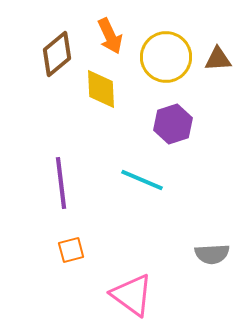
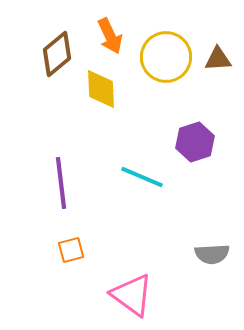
purple hexagon: moved 22 px right, 18 px down
cyan line: moved 3 px up
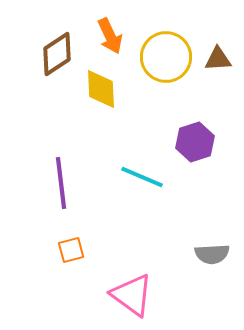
brown diamond: rotated 6 degrees clockwise
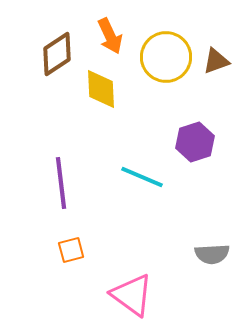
brown triangle: moved 2 px left, 2 px down; rotated 16 degrees counterclockwise
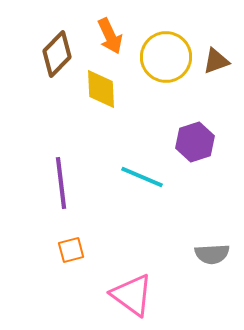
brown diamond: rotated 12 degrees counterclockwise
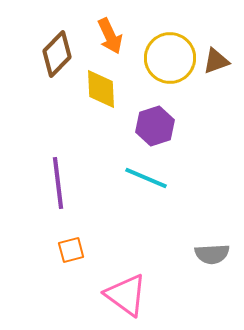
yellow circle: moved 4 px right, 1 px down
purple hexagon: moved 40 px left, 16 px up
cyan line: moved 4 px right, 1 px down
purple line: moved 3 px left
pink triangle: moved 6 px left
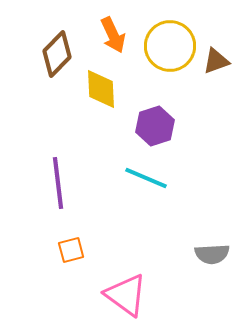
orange arrow: moved 3 px right, 1 px up
yellow circle: moved 12 px up
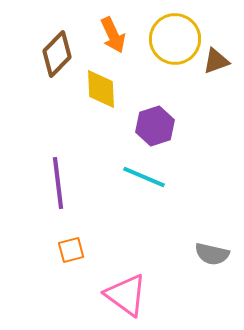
yellow circle: moved 5 px right, 7 px up
cyan line: moved 2 px left, 1 px up
gray semicircle: rotated 16 degrees clockwise
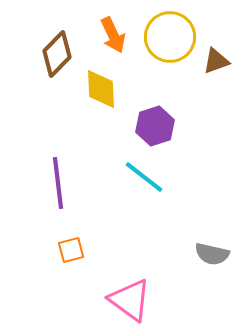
yellow circle: moved 5 px left, 2 px up
cyan line: rotated 15 degrees clockwise
pink triangle: moved 4 px right, 5 px down
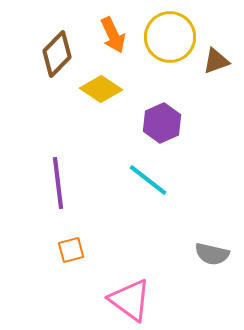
yellow diamond: rotated 54 degrees counterclockwise
purple hexagon: moved 7 px right, 3 px up; rotated 6 degrees counterclockwise
cyan line: moved 4 px right, 3 px down
